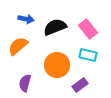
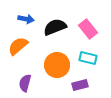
cyan rectangle: moved 3 px down
purple rectangle: rotated 21 degrees clockwise
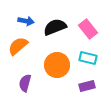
blue arrow: moved 2 px down
purple rectangle: moved 7 px right, 1 px down
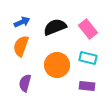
blue arrow: moved 4 px left, 1 px down; rotated 35 degrees counterclockwise
orange semicircle: moved 3 px right; rotated 30 degrees counterclockwise
purple rectangle: rotated 21 degrees clockwise
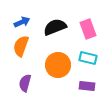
pink rectangle: rotated 18 degrees clockwise
orange circle: moved 1 px right
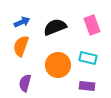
pink rectangle: moved 4 px right, 4 px up
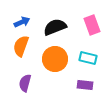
orange circle: moved 3 px left, 6 px up
purple rectangle: moved 2 px left, 1 px up
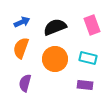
orange semicircle: moved 2 px down
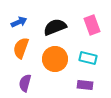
blue arrow: moved 3 px left
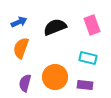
orange circle: moved 18 px down
